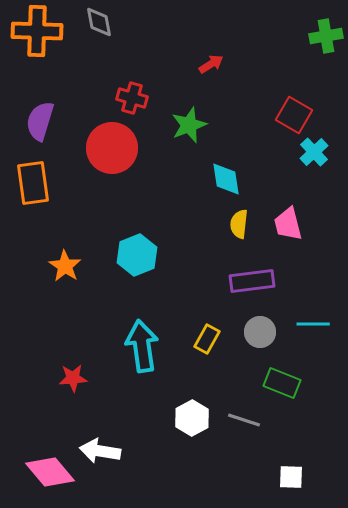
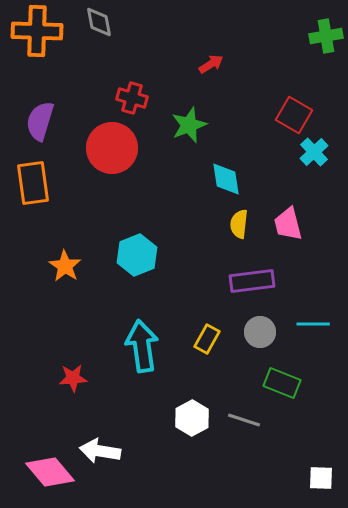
white square: moved 30 px right, 1 px down
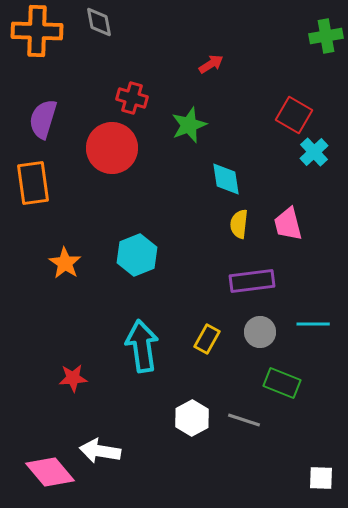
purple semicircle: moved 3 px right, 2 px up
orange star: moved 3 px up
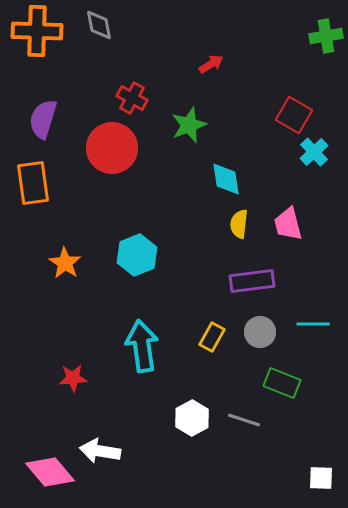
gray diamond: moved 3 px down
red cross: rotated 12 degrees clockwise
yellow rectangle: moved 5 px right, 2 px up
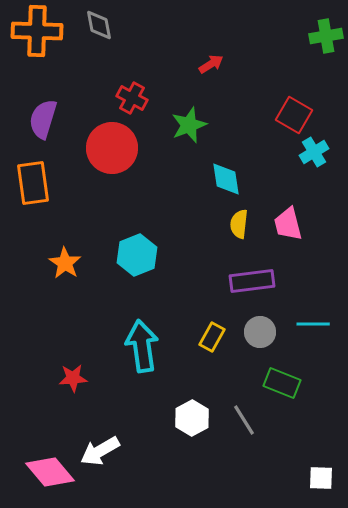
cyan cross: rotated 12 degrees clockwise
gray line: rotated 40 degrees clockwise
white arrow: rotated 39 degrees counterclockwise
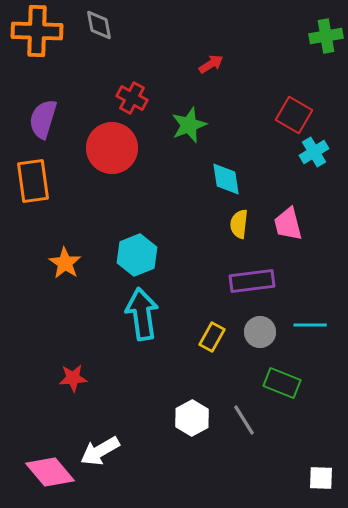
orange rectangle: moved 2 px up
cyan line: moved 3 px left, 1 px down
cyan arrow: moved 32 px up
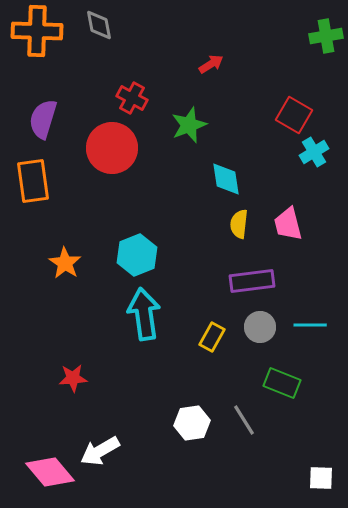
cyan arrow: moved 2 px right
gray circle: moved 5 px up
white hexagon: moved 5 px down; rotated 20 degrees clockwise
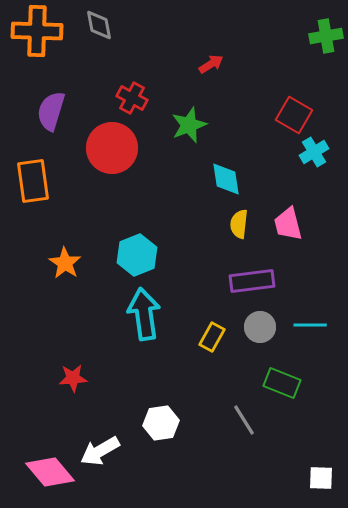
purple semicircle: moved 8 px right, 8 px up
white hexagon: moved 31 px left
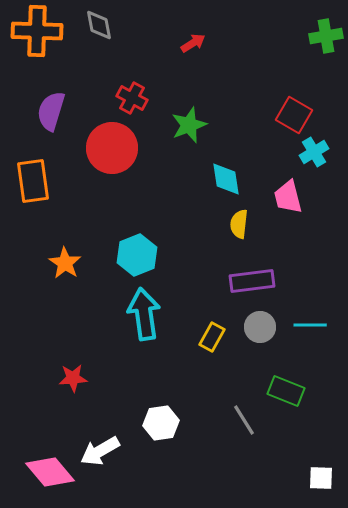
red arrow: moved 18 px left, 21 px up
pink trapezoid: moved 27 px up
green rectangle: moved 4 px right, 8 px down
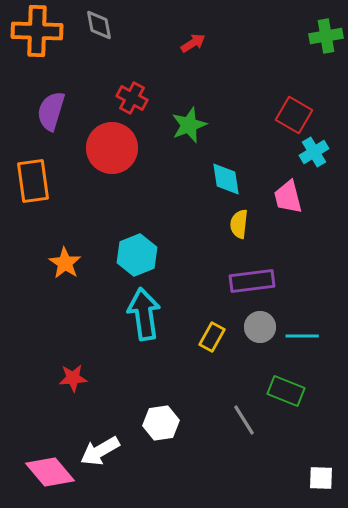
cyan line: moved 8 px left, 11 px down
